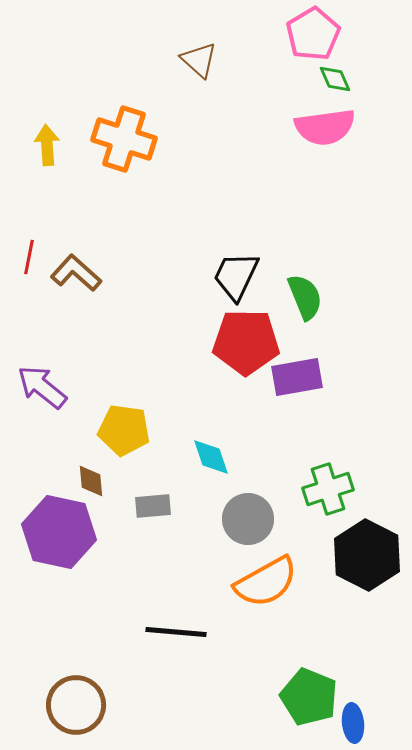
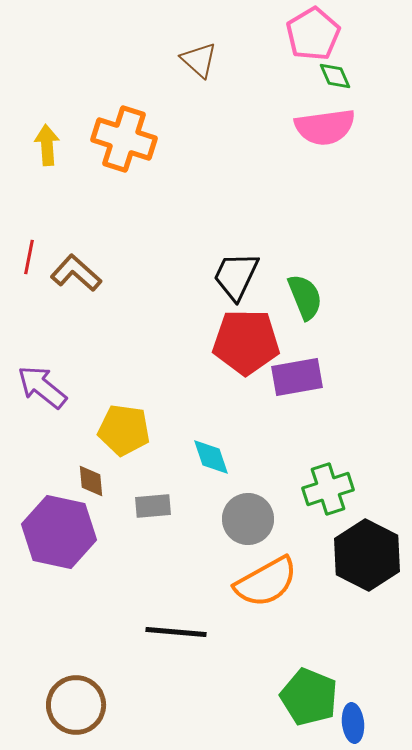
green diamond: moved 3 px up
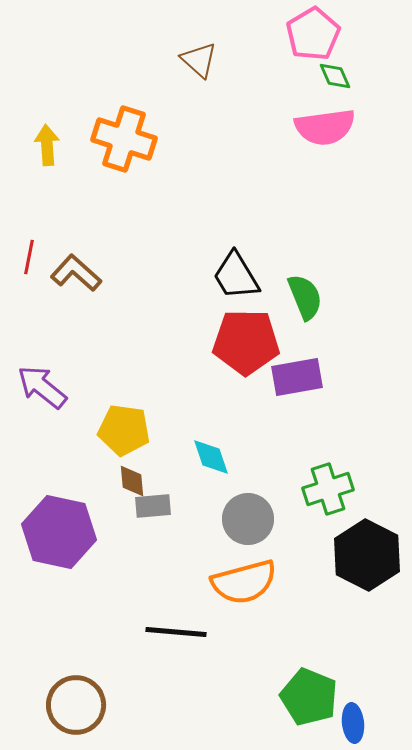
black trapezoid: rotated 56 degrees counterclockwise
brown diamond: moved 41 px right
orange semicircle: moved 22 px left; rotated 14 degrees clockwise
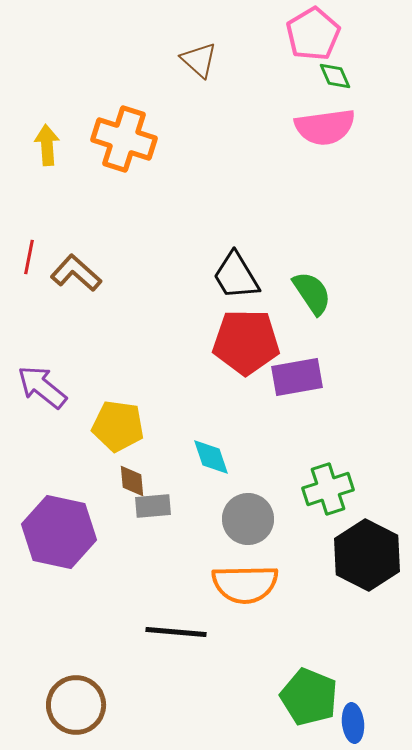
green semicircle: moved 7 px right, 4 px up; rotated 12 degrees counterclockwise
yellow pentagon: moved 6 px left, 4 px up
orange semicircle: moved 1 px right, 2 px down; rotated 14 degrees clockwise
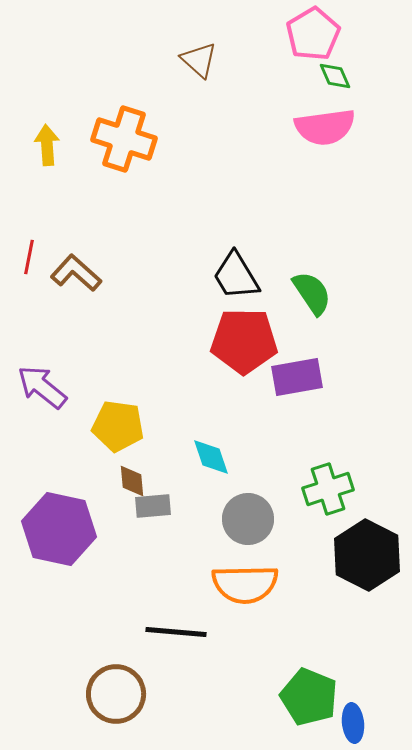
red pentagon: moved 2 px left, 1 px up
purple hexagon: moved 3 px up
brown circle: moved 40 px right, 11 px up
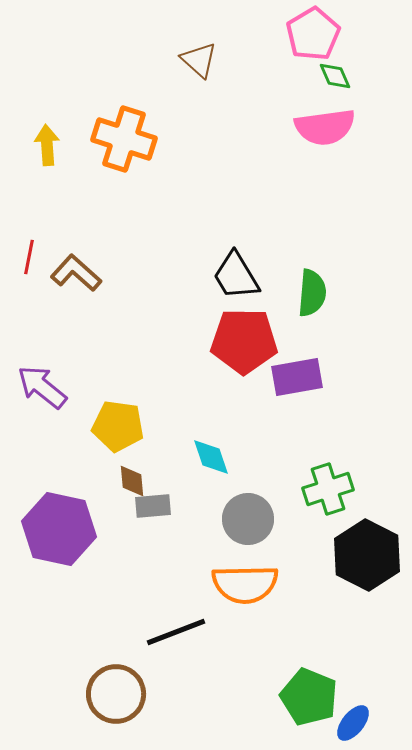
green semicircle: rotated 39 degrees clockwise
black line: rotated 26 degrees counterclockwise
blue ellipse: rotated 45 degrees clockwise
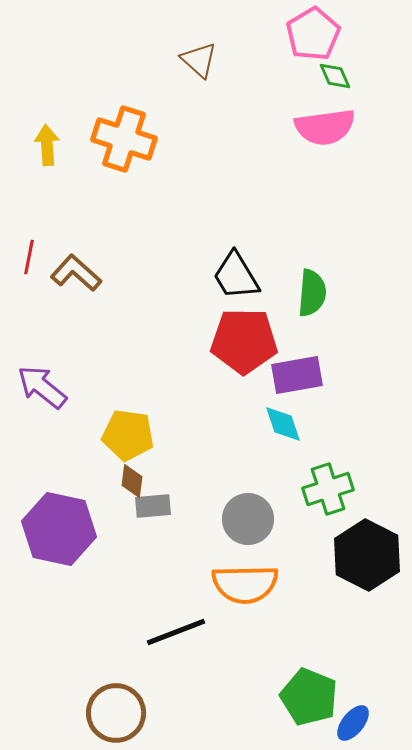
purple rectangle: moved 2 px up
yellow pentagon: moved 10 px right, 9 px down
cyan diamond: moved 72 px right, 33 px up
brown diamond: rotated 12 degrees clockwise
brown circle: moved 19 px down
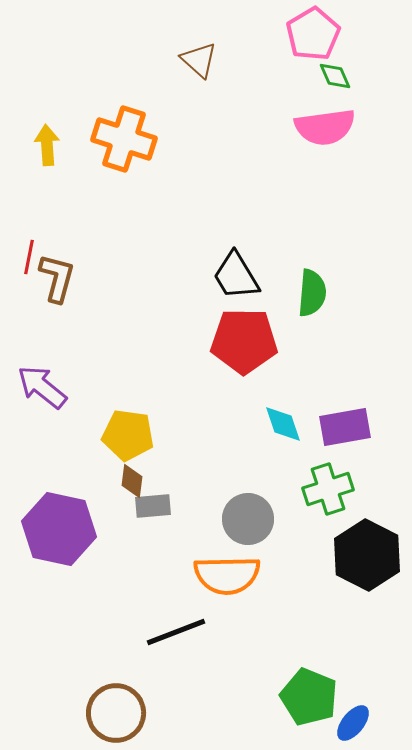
brown L-shape: moved 19 px left, 5 px down; rotated 63 degrees clockwise
purple rectangle: moved 48 px right, 52 px down
orange semicircle: moved 18 px left, 9 px up
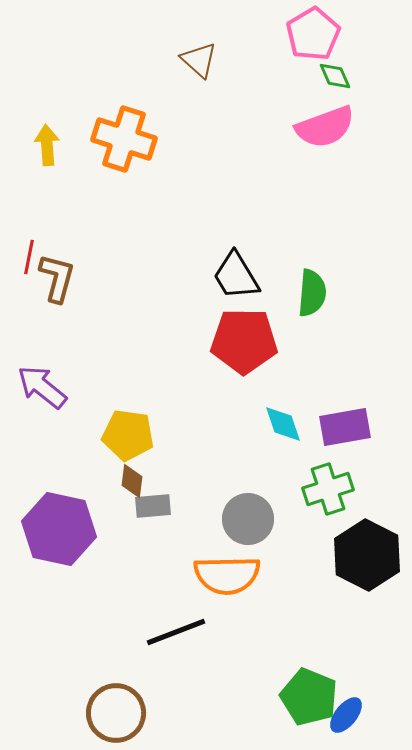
pink semicircle: rotated 12 degrees counterclockwise
blue ellipse: moved 7 px left, 8 px up
